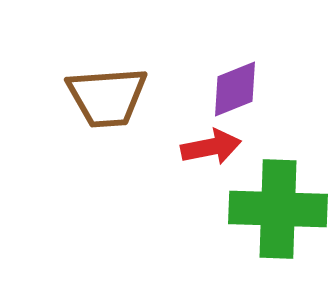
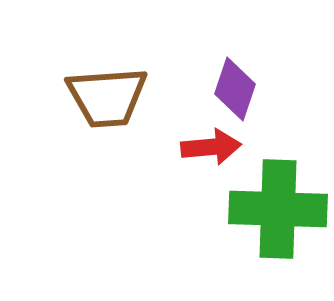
purple diamond: rotated 50 degrees counterclockwise
red arrow: rotated 6 degrees clockwise
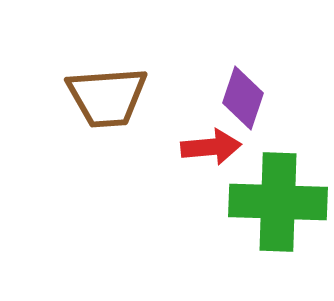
purple diamond: moved 8 px right, 9 px down
green cross: moved 7 px up
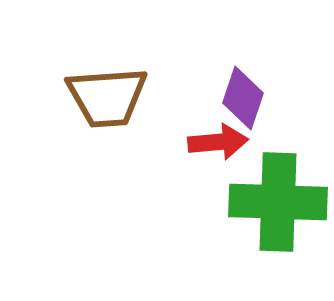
red arrow: moved 7 px right, 5 px up
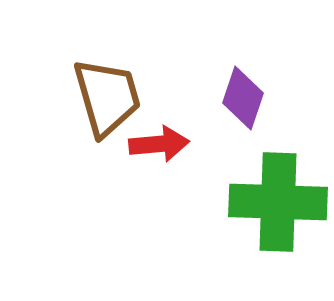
brown trapezoid: rotated 102 degrees counterclockwise
red arrow: moved 59 px left, 2 px down
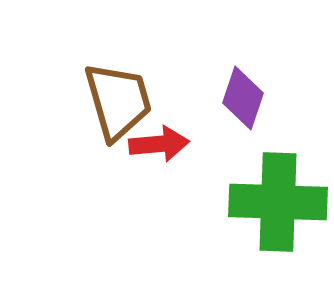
brown trapezoid: moved 11 px right, 4 px down
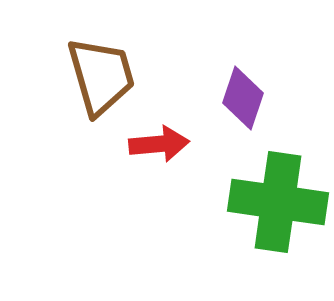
brown trapezoid: moved 17 px left, 25 px up
green cross: rotated 6 degrees clockwise
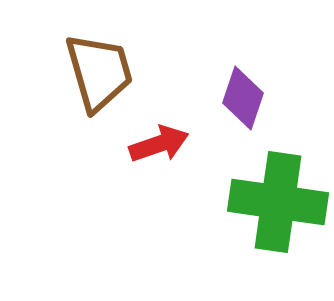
brown trapezoid: moved 2 px left, 4 px up
red arrow: rotated 14 degrees counterclockwise
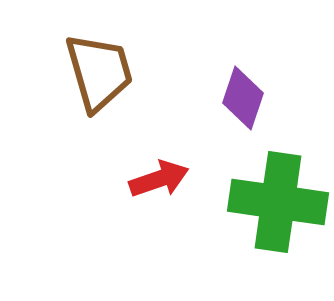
red arrow: moved 35 px down
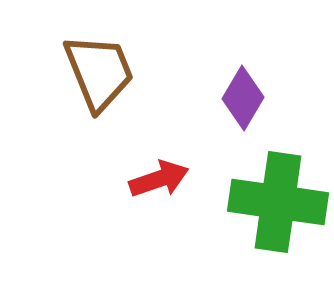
brown trapezoid: rotated 6 degrees counterclockwise
purple diamond: rotated 12 degrees clockwise
